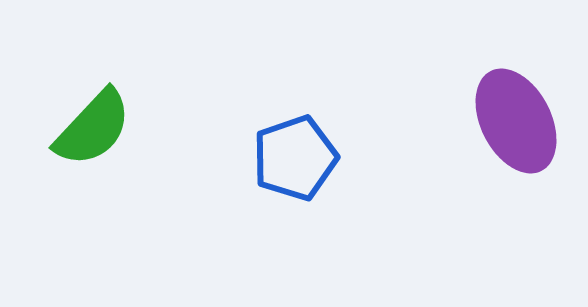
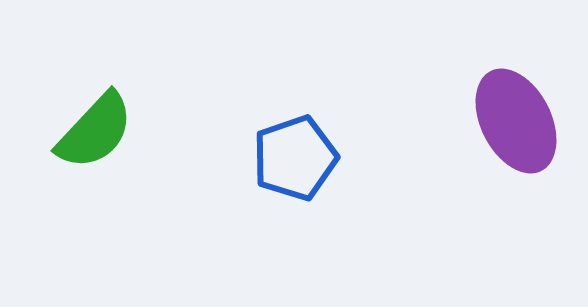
green semicircle: moved 2 px right, 3 px down
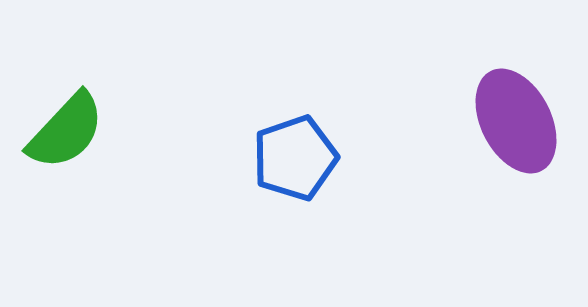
green semicircle: moved 29 px left
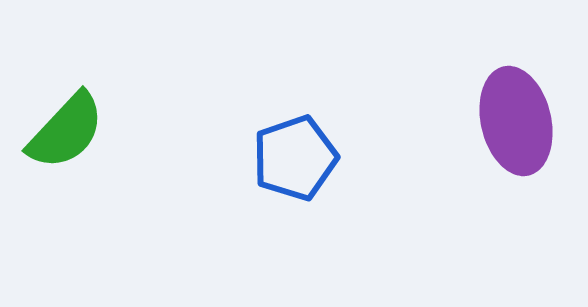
purple ellipse: rotated 14 degrees clockwise
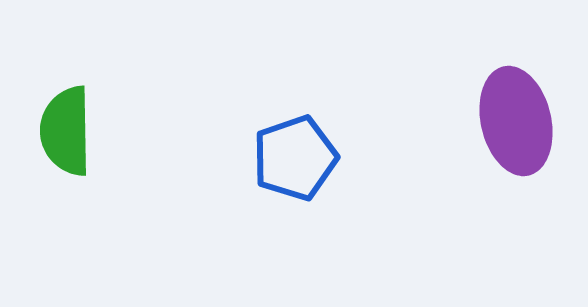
green semicircle: rotated 136 degrees clockwise
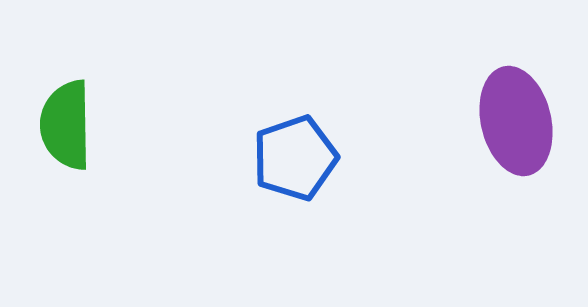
green semicircle: moved 6 px up
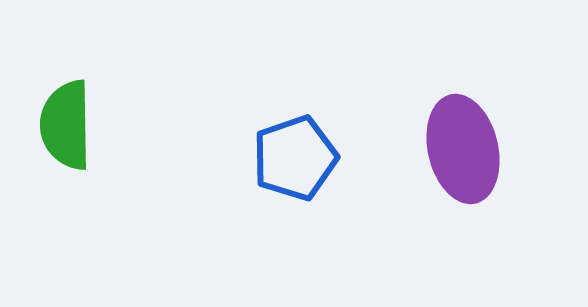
purple ellipse: moved 53 px left, 28 px down
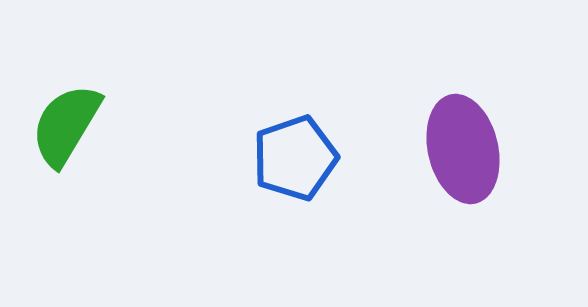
green semicircle: rotated 32 degrees clockwise
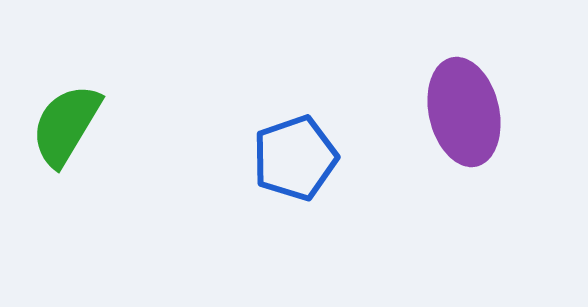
purple ellipse: moved 1 px right, 37 px up
